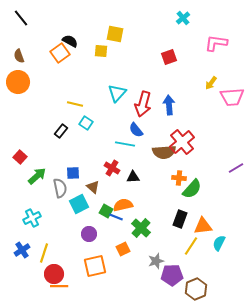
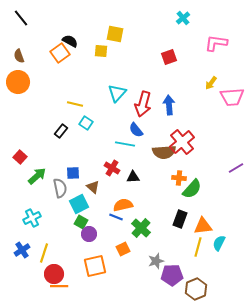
green square at (106, 211): moved 25 px left, 11 px down
yellow line at (191, 246): moved 7 px right, 1 px down; rotated 18 degrees counterclockwise
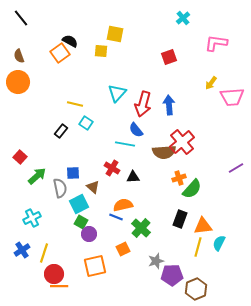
orange cross at (179, 178): rotated 24 degrees counterclockwise
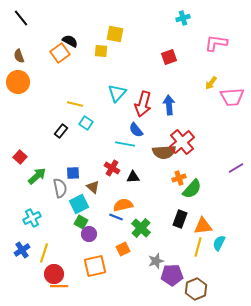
cyan cross at (183, 18): rotated 24 degrees clockwise
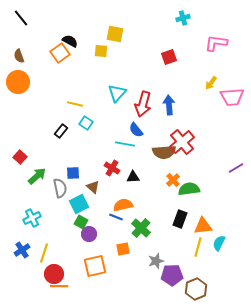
orange cross at (179, 178): moved 6 px left, 2 px down; rotated 24 degrees counterclockwise
green semicircle at (192, 189): moved 3 px left; rotated 140 degrees counterclockwise
orange square at (123, 249): rotated 16 degrees clockwise
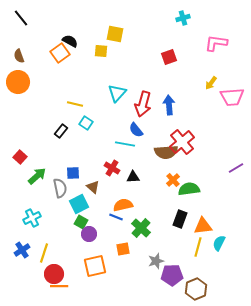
brown semicircle at (164, 152): moved 2 px right
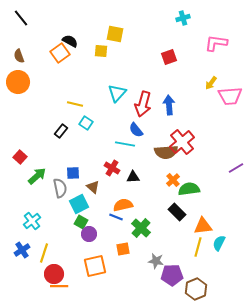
pink trapezoid at (232, 97): moved 2 px left, 1 px up
cyan cross at (32, 218): moved 3 px down; rotated 12 degrees counterclockwise
black rectangle at (180, 219): moved 3 px left, 7 px up; rotated 66 degrees counterclockwise
gray star at (156, 261): rotated 28 degrees clockwise
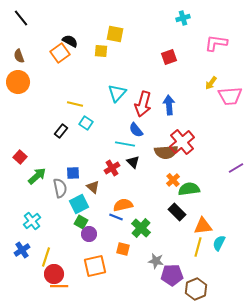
red cross at (112, 168): rotated 28 degrees clockwise
black triangle at (133, 177): moved 15 px up; rotated 48 degrees clockwise
orange square at (123, 249): rotated 24 degrees clockwise
yellow line at (44, 253): moved 2 px right, 4 px down
